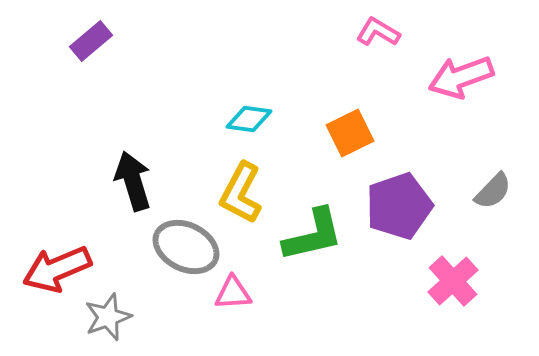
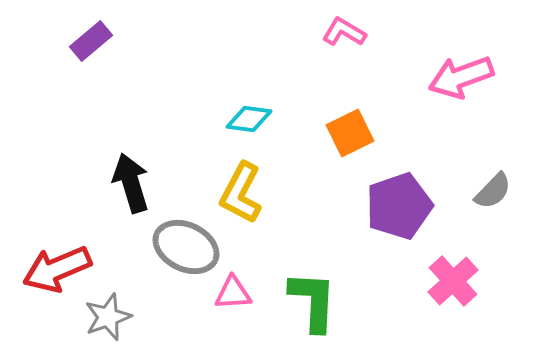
pink L-shape: moved 34 px left
black arrow: moved 2 px left, 2 px down
green L-shape: moved 66 px down; rotated 74 degrees counterclockwise
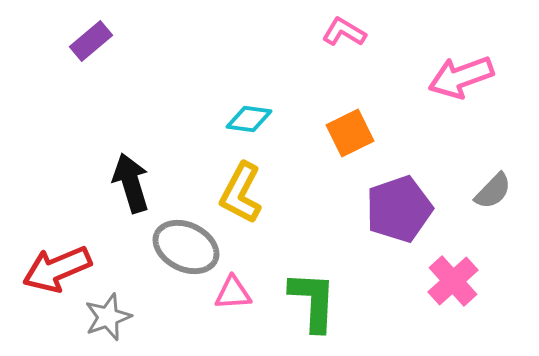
purple pentagon: moved 3 px down
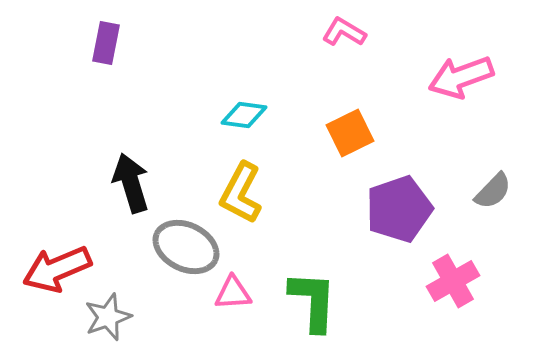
purple rectangle: moved 15 px right, 2 px down; rotated 39 degrees counterclockwise
cyan diamond: moved 5 px left, 4 px up
pink cross: rotated 12 degrees clockwise
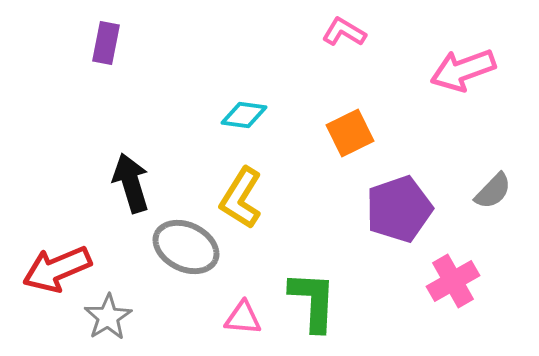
pink arrow: moved 2 px right, 7 px up
yellow L-shape: moved 5 px down; rotated 4 degrees clockwise
pink triangle: moved 10 px right, 25 px down; rotated 9 degrees clockwise
gray star: rotated 12 degrees counterclockwise
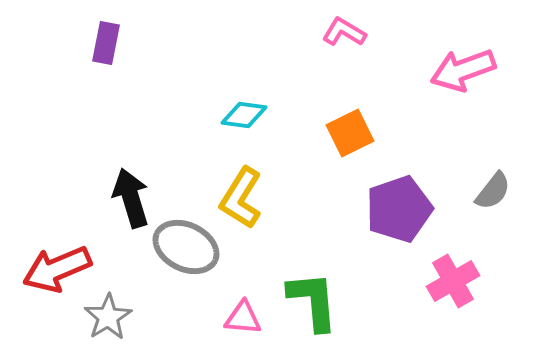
black arrow: moved 15 px down
gray semicircle: rotated 6 degrees counterclockwise
green L-shape: rotated 8 degrees counterclockwise
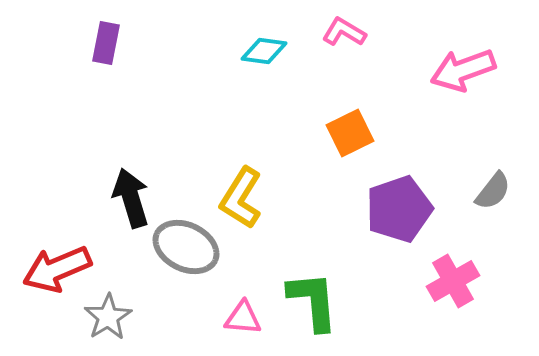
cyan diamond: moved 20 px right, 64 px up
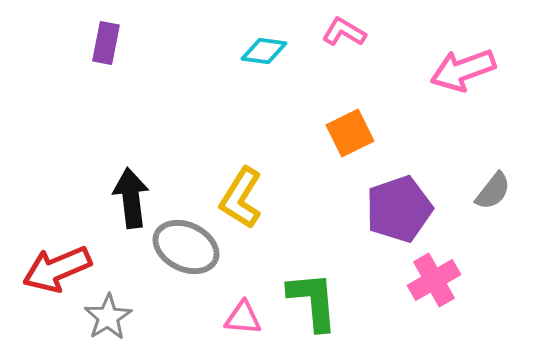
black arrow: rotated 10 degrees clockwise
pink cross: moved 19 px left, 1 px up
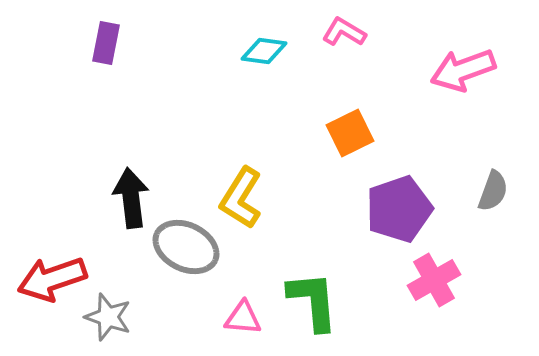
gray semicircle: rotated 18 degrees counterclockwise
red arrow: moved 5 px left, 10 px down; rotated 4 degrees clockwise
gray star: rotated 21 degrees counterclockwise
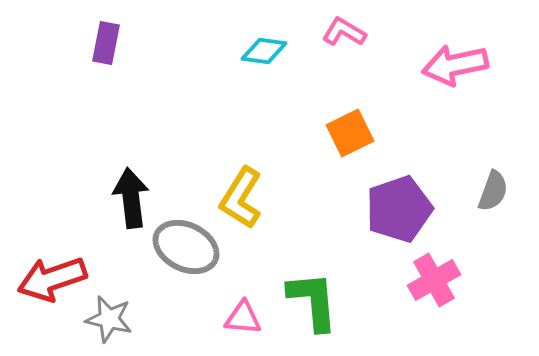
pink arrow: moved 8 px left, 5 px up; rotated 8 degrees clockwise
gray star: moved 1 px right, 2 px down; rotated 6 degrees counterclockwise
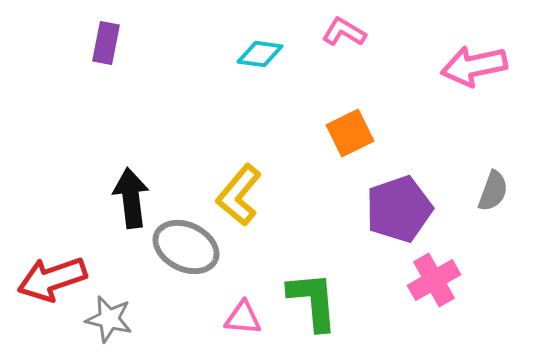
cyan diamond: moved 4 px left, 3 px down
pink arrow: moved 19 px right, 1 px down
yellow L-shape: moved 2 px left, 3 px up; rotated 8 degrees clockwise
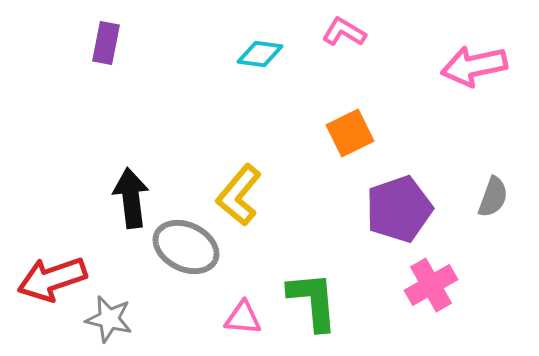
gray semicircle: moved 6 px down
pink cross: moved 3 px left, 5 px down
